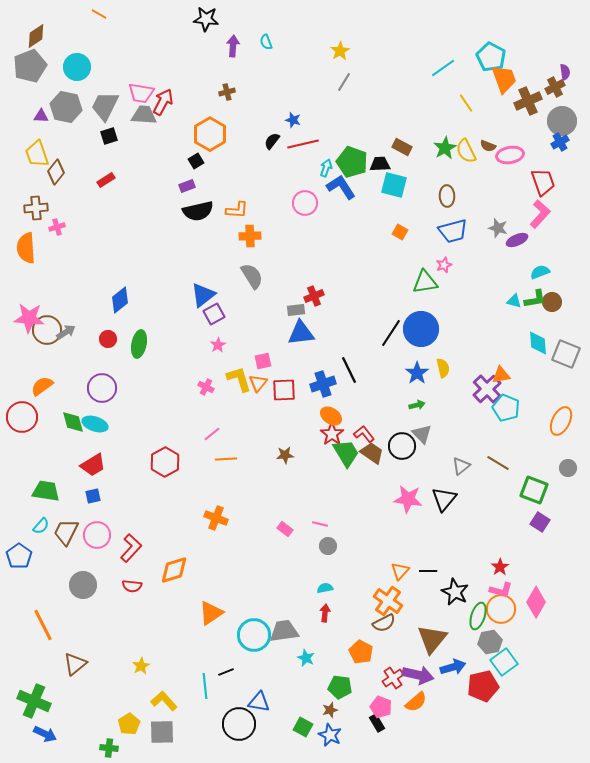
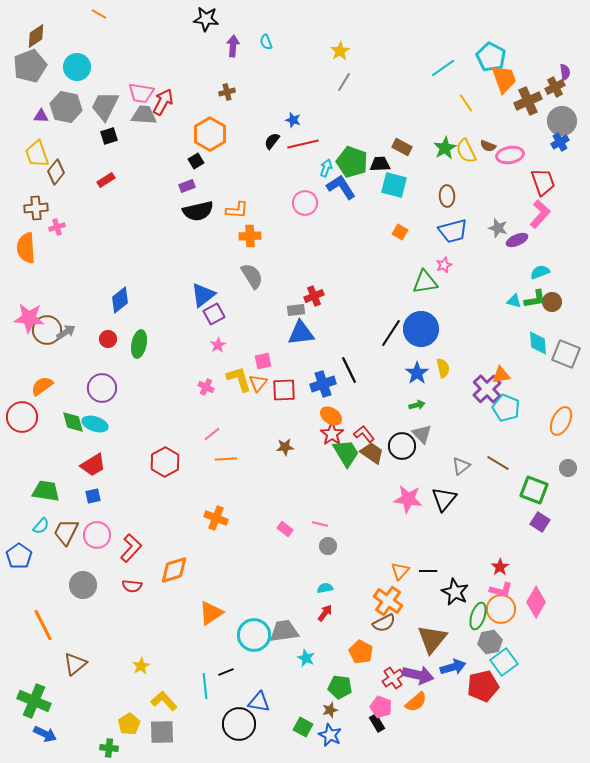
brown star at (285, 455): moved 8 px up
red arrow at (325, 613): rotated 30 degrees clockwise
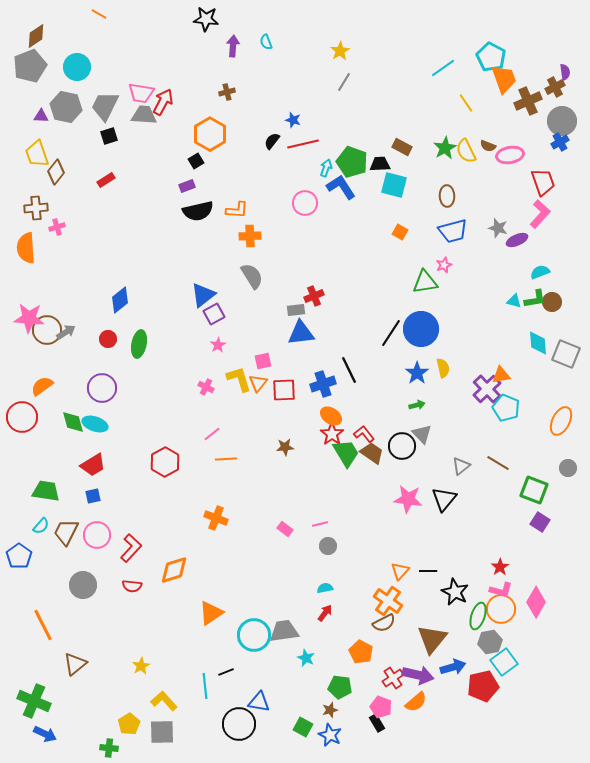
pink line at (320, 524): rotated 28 degrees counterclockwise
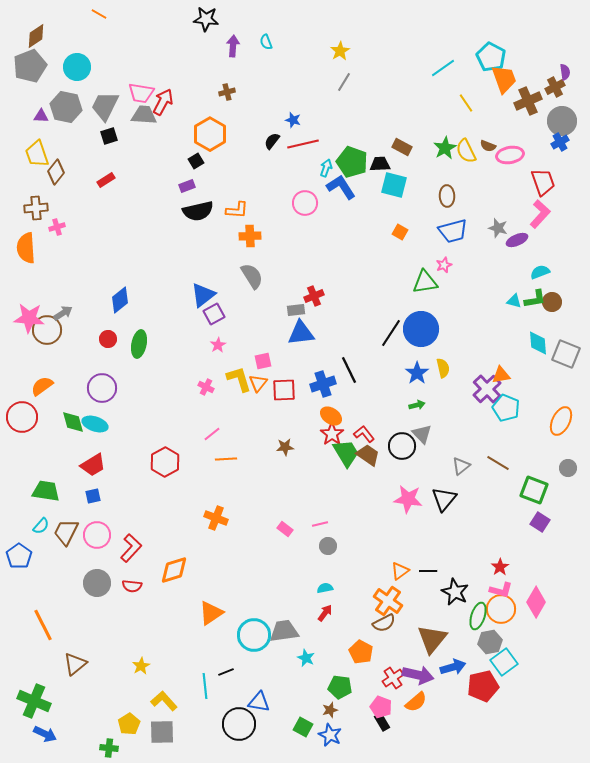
gray arrow at (66, 332): moved 3 px left, 19 px up
brown trapezoid at (372, 453): moved 4 px left, 2 px down
orange triangle at (400, 571): rotated 12 degrees clockwise
gray circle at (83, 585): moved 14 px right, 2 px up
black rectangle at (377, 723): moved 5 px right, 1 px up
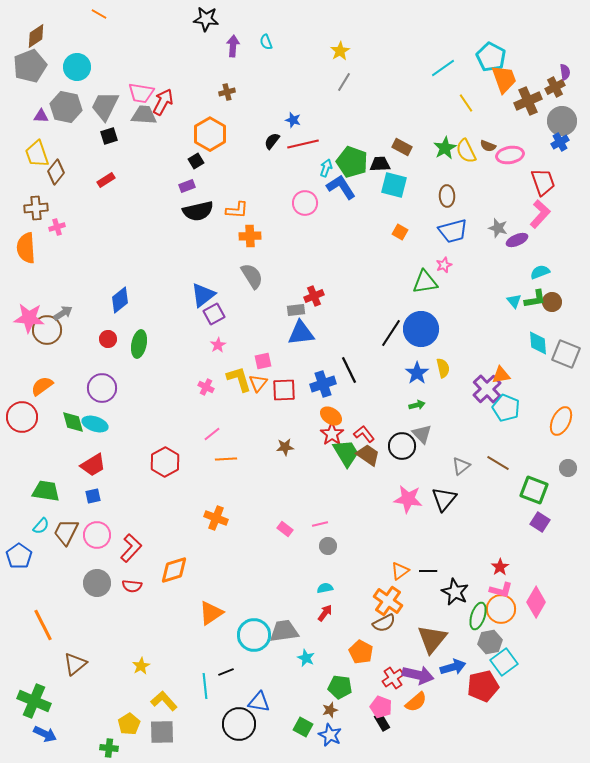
cyan triangle at (514, 301): rotated 35 degrees clockwise
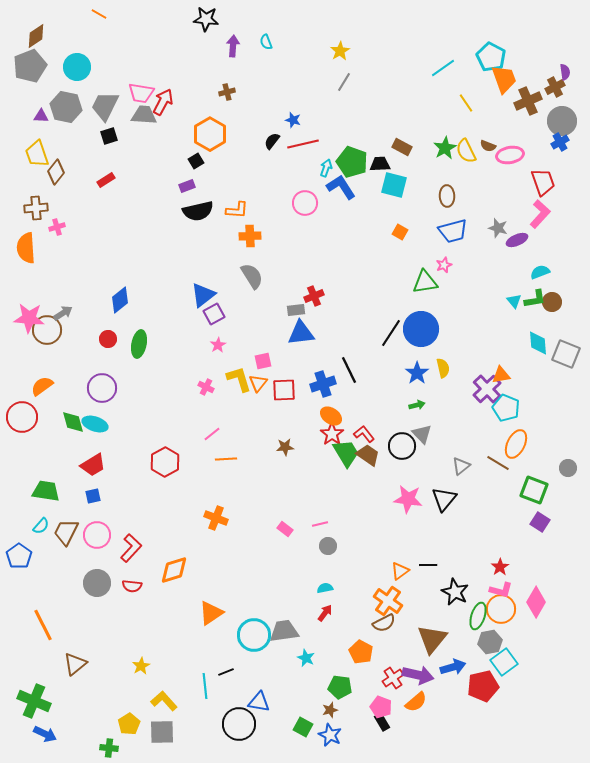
orange ellipse at (561, 421): moved 45 px left, 23 px down
black line at (428, 571): moved 6 px up
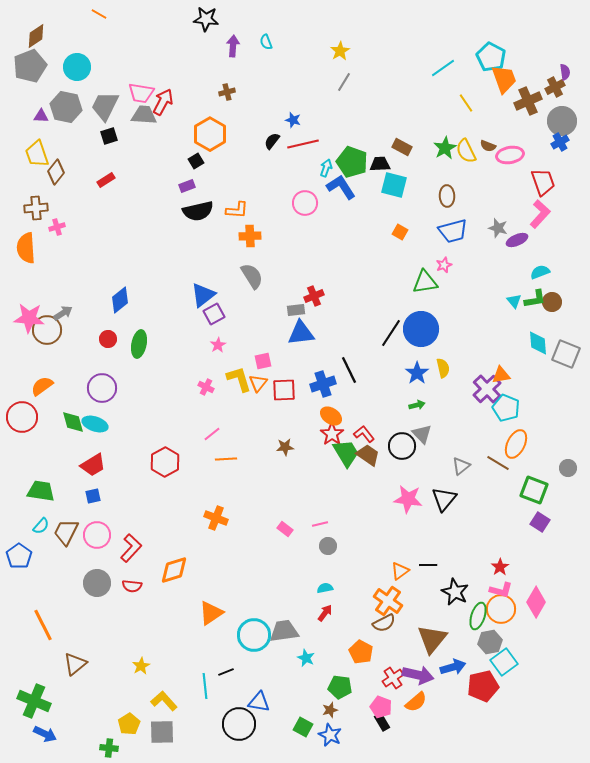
green trapezoid at (46, 491): moved 5 px left
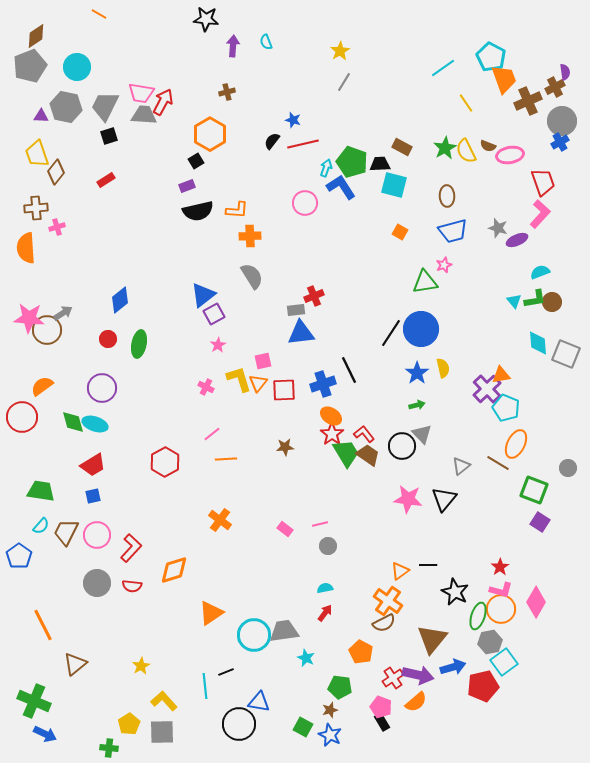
orange cross at (216, 518): moved 4 px right, 2 px down; rotated 15 degrees clockwise
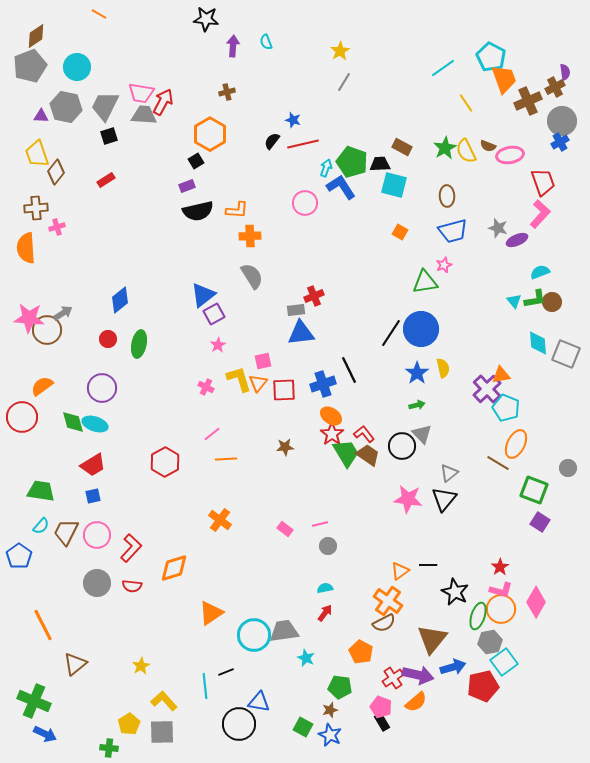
gray triangle at (461, 466): moved 12 px left, 7 px down
orange diamond at (174, 570): moved 2 px up
